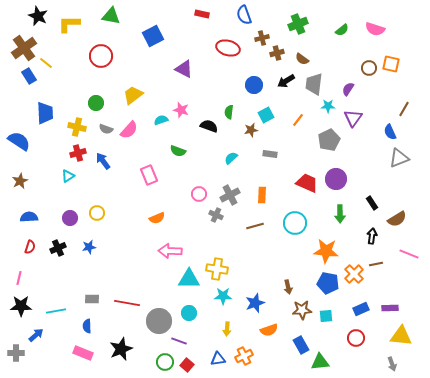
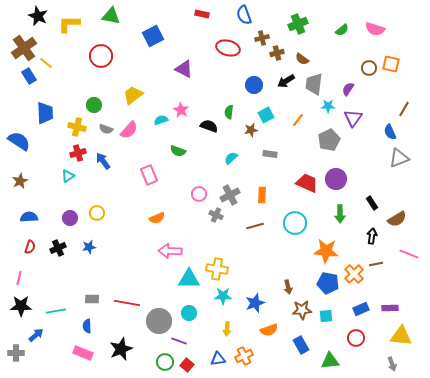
green circle at (96, 103): moved 2 px left, 2 px down
pink star at (181, 110): rotated 14 degrees clockwise
green triangle at (320, 362): moved 10 px right, 1 px up
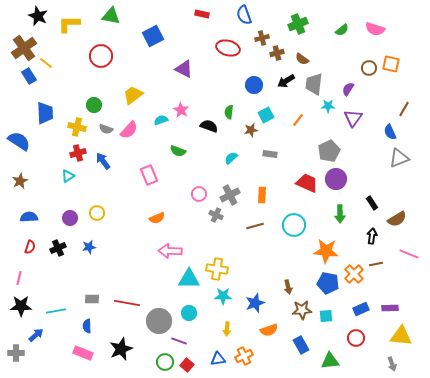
gray pentagon at (329, 140): moved 11 px down
cyan circle at (295, 223): moved 1 px left, 2 px down
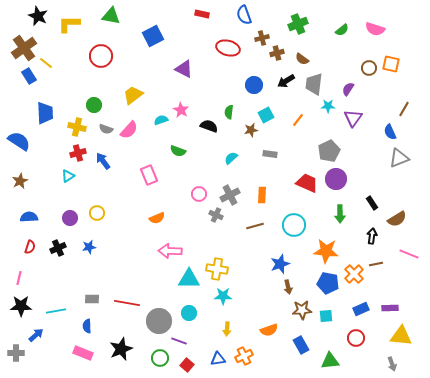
blue star at (255, 303): moved 25 px right, 39 px up
green circle at (165, 362): moved 5 px left, 4 px up
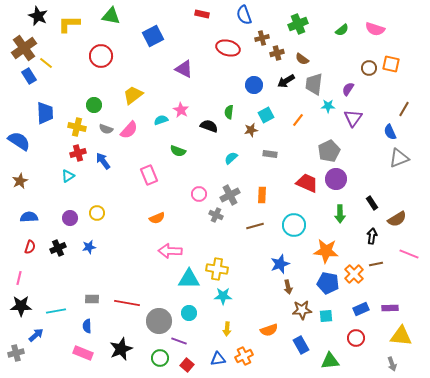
gray cross at (16, 353): rotated 14 degrees counterclockwise
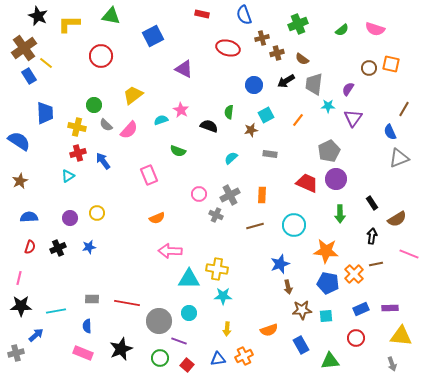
gray semicircle at (106, 129): moved 4 px up; rotated 24 degrees clockwise
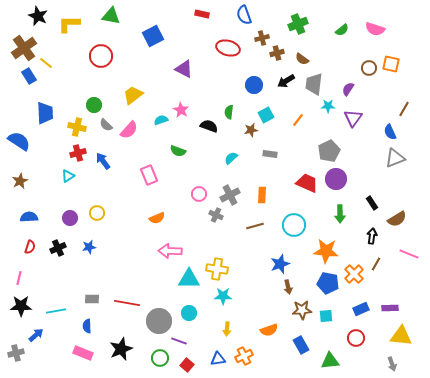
gray triangle at (399, 158): moved 4 px left
brown line at (376, 264): rotated 48 degrees counterclockwise
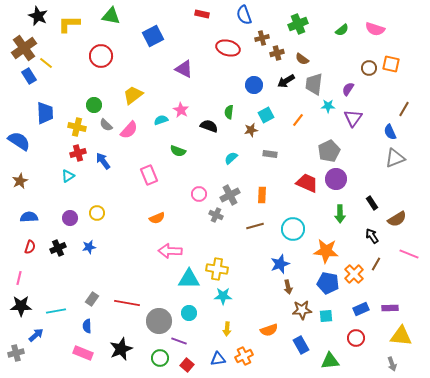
cyan circle at (294, 225): moved 1 px left, 4 px down
black arrow at (372, 236): rotated 42 degrees counterclockwise
gray rectangle at (92, 299): rotated 56 degrees counterclockwise
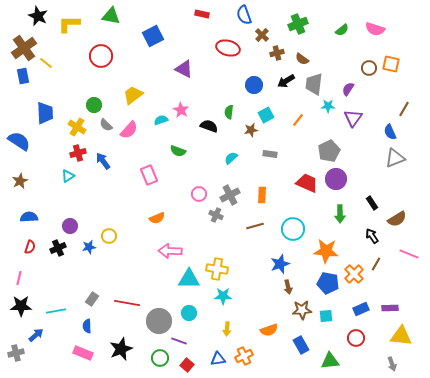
brown cross at (262, 38): moved 3 px up; rotated 32 degrees counterclockwise
blue rectangle at (29, 76): moved 6 px left; rotated 21 degrees clockwise
yellow cross at (77, 127): rotated 18 degrees clockwise
yellow circle at (97, 213): moved 12 px right, 23 px down
purple circle at (70, 218): moved 8 px down
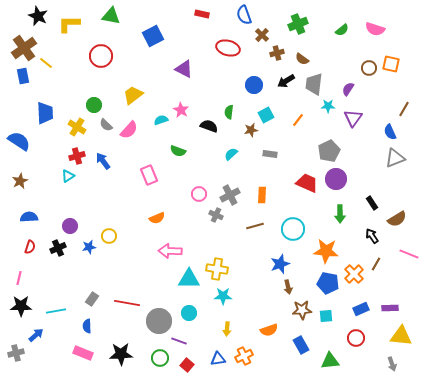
red cross at (78, 153): moved 1 px left, 3 px down
cyan semicircle at (231, 158): moved 4 px up
black star at (121, 349): moved 5 px down; rotated 20 degrees clockwise
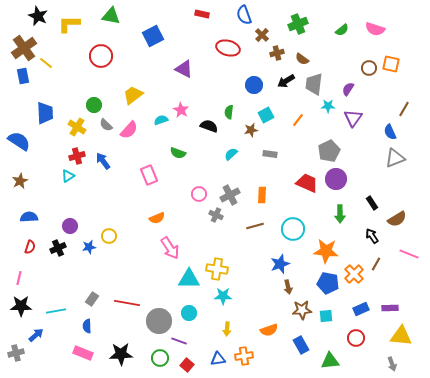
green semicircle at (178, 151): moved 2 px down
pink arrow at (170, 251): moved 3 px up; rotated 125 degrees counterclockwise
orange cross at (244, 356): rotated 18 degrees clockwise
